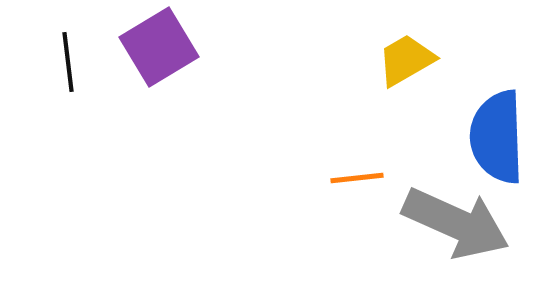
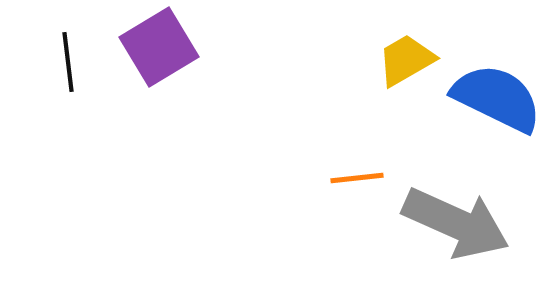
blue semicircle: moved 39 px up; rotated 118 degrees clockwise
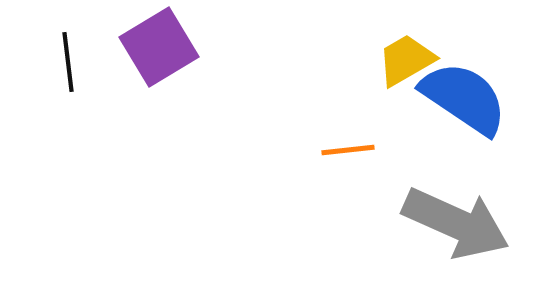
blue semicircle: moved 33 px left; rotated 8 degrees clockwise
orange line: moved 9 px left, 28 px up
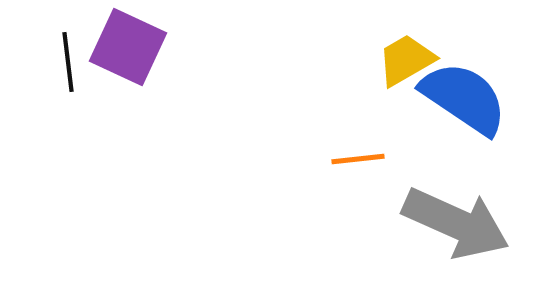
purple square: moved 31 px left; rotated 34 degrees counterclockwise
orange line: moved 10 px right, 9 px down
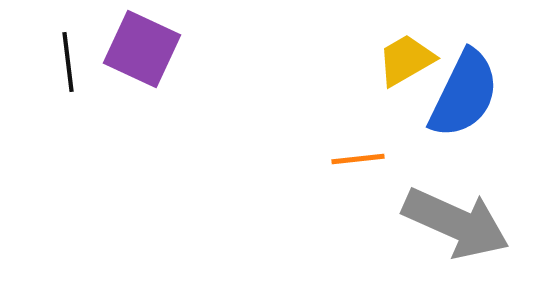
purple square: moved 14 px right, 2 px down
blue semicircle: moved 4 px up; rotated 82 degrees clockwise
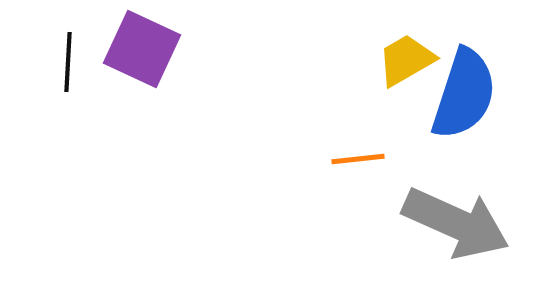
black line: rotated 10 degrees clockwise
blue semicircle: rotated 8 degrees counterclockwise
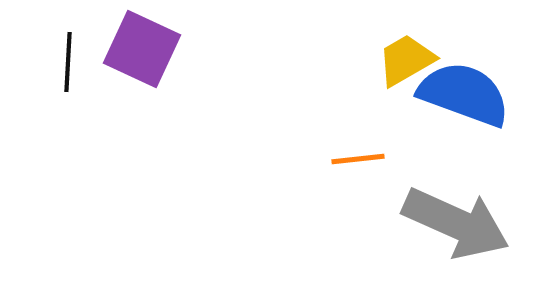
blue semicircle: rotated 88 degrees counterclockwise
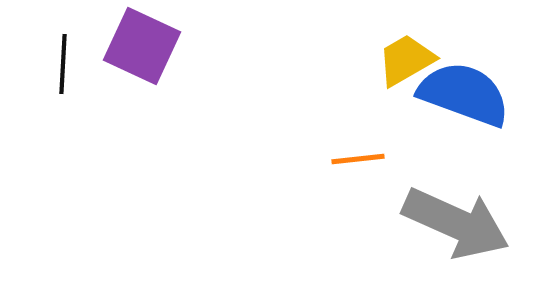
purple square: moved 3 px up
black line: moved 5 px left, 2 px down
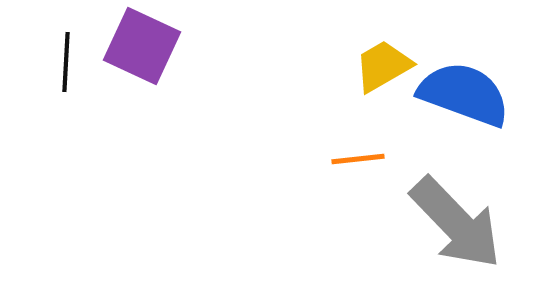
yellow trapezoid: moved 23 px left, 6 px down
black line: moved 3 px right, 2 px up
gray arrow: rotated 22 degrees clockwise
